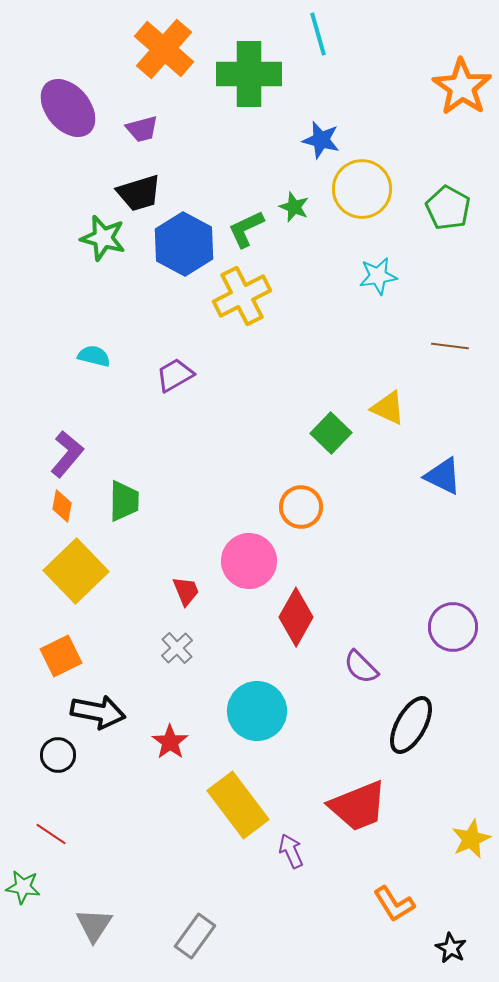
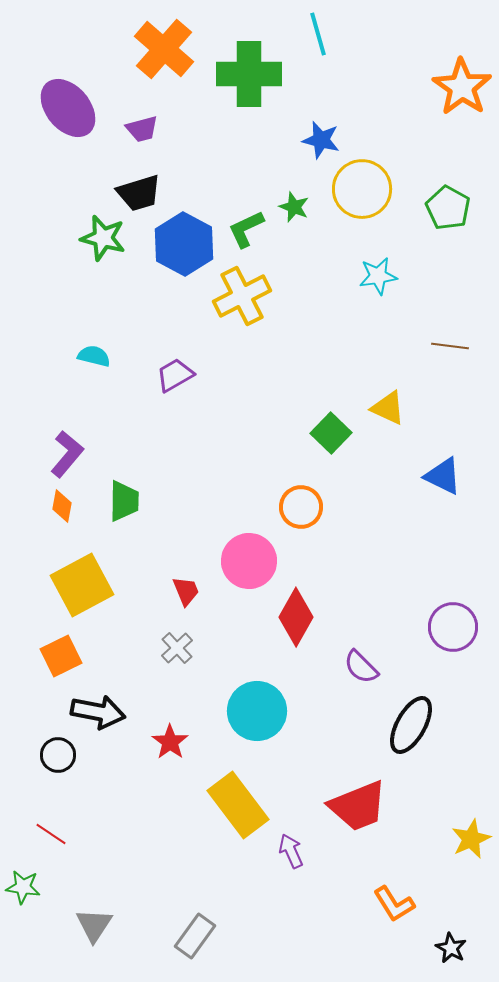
yellow square at (76, 571): moved 6 px right, 14 px down; rotated 16 degrees clockwise
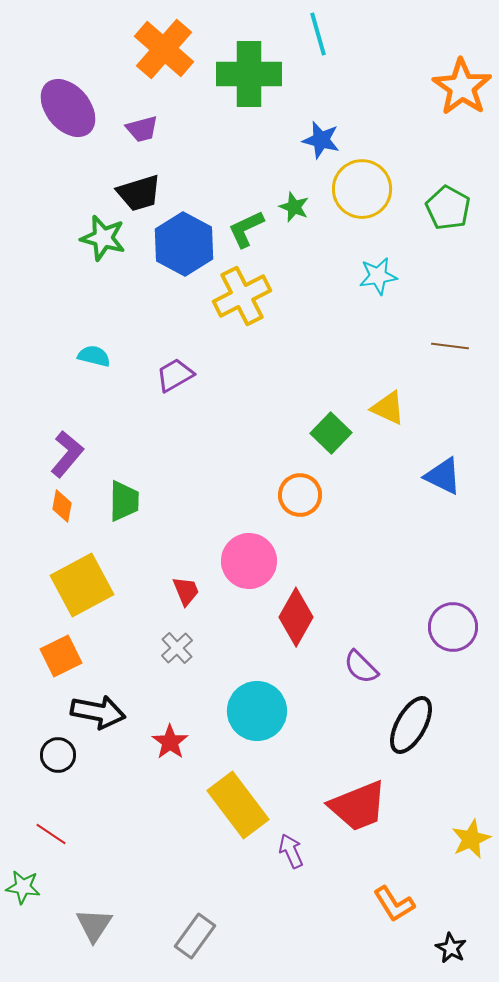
orange circle at (301, 507): moved 1 px left, 12 px up
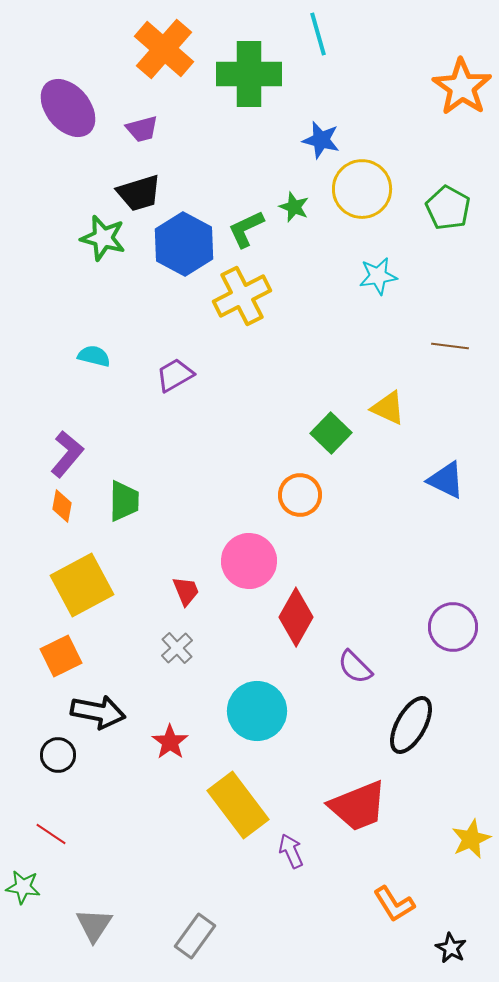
blue triangle at (443, 476): moved 3 px right, 4 px down
purple semicircle at (361, 667): moved 6 px left
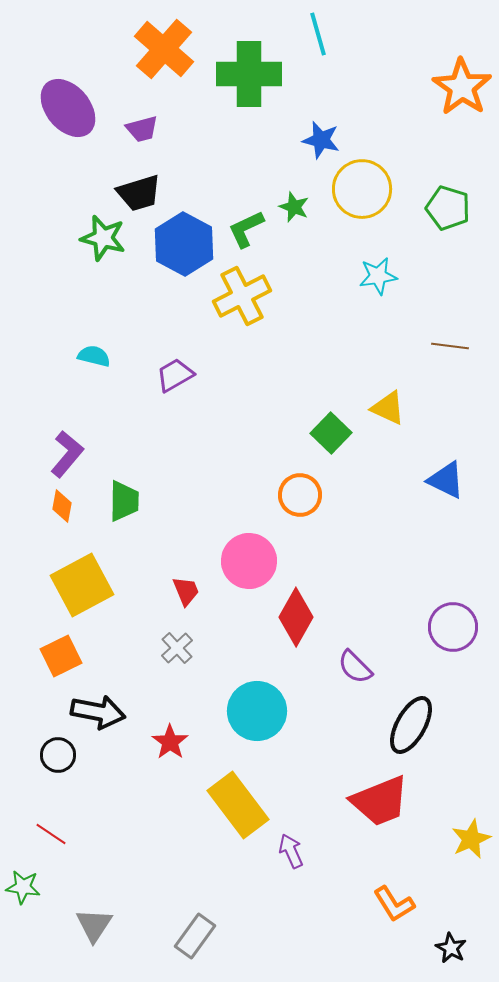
green pentagon at (448, 208): rotated 12 degrees counterclockwise
red trapezoid at (358, 806): moved 22 px right, 5 px up
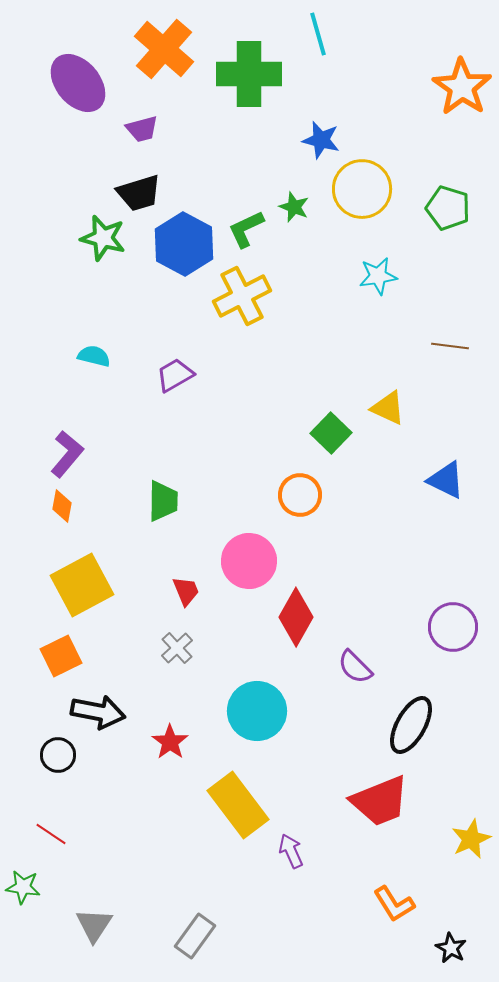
purple ellipse at (68, 108): moved 10 px right, 25 px up
green trapezoid at (124, 501): moved 39 px right
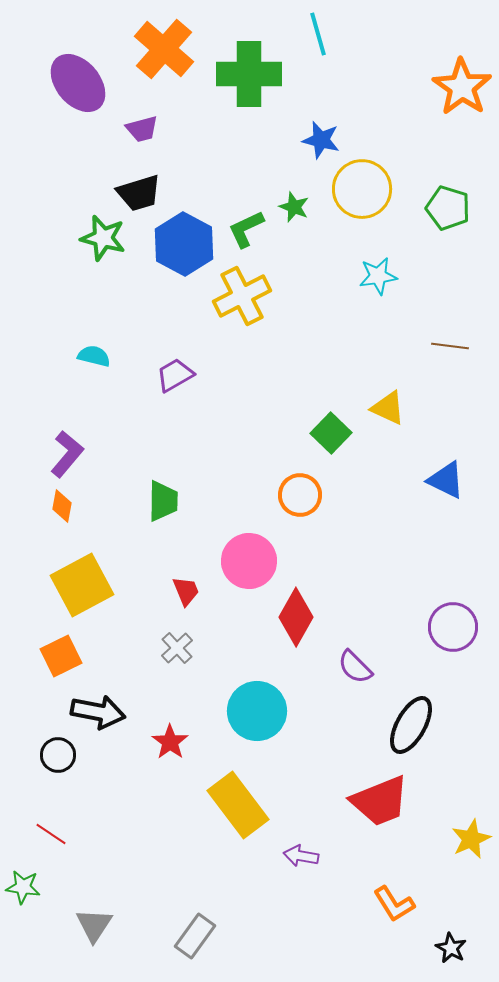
purple arrow at (291, 851): moved 10 px right, 5 px down; rotated 56 degrees counterclockwise
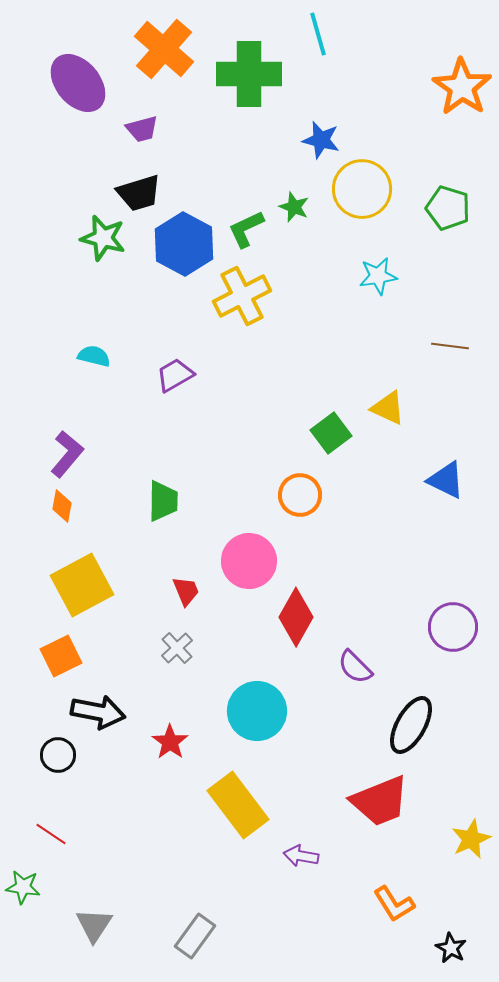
green square at (331, 433): rotated 9 degrees clockwise
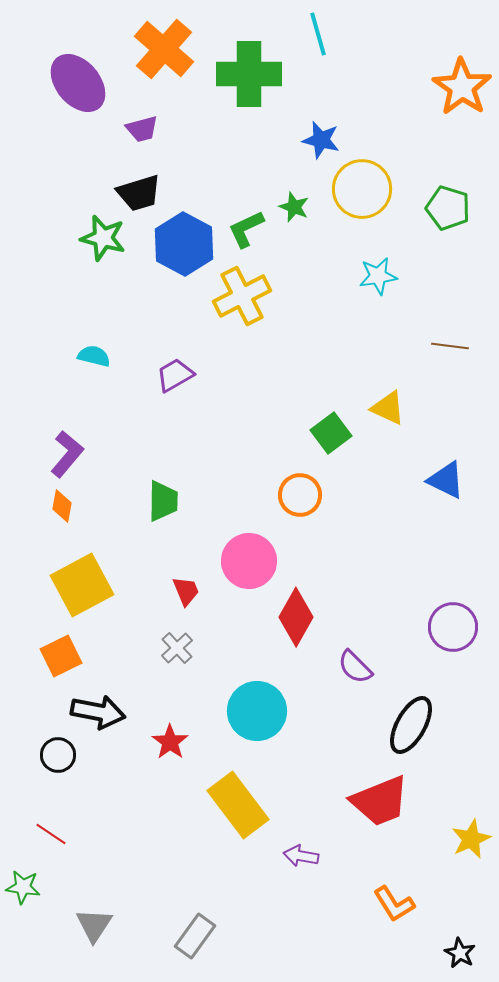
black star at (451, 948): moved 9 px right, 5 px down
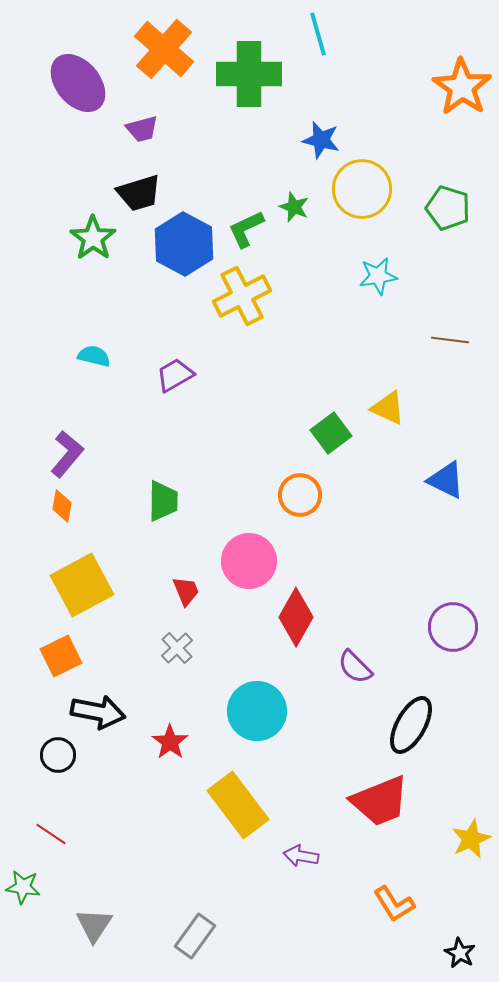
green star at (103, 238): moved 10 px left; rotated 21 degrees clockwise
brown line at (450, 346): moved 6 px up
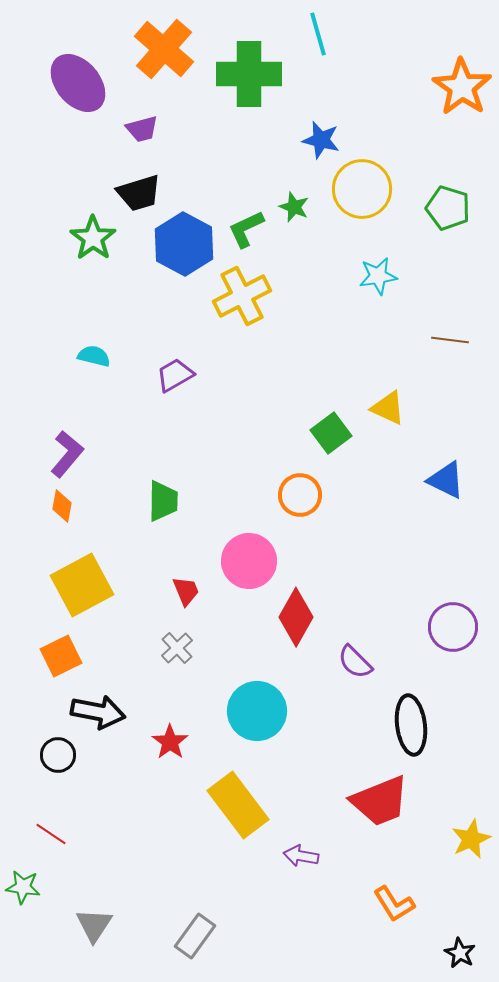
purple semicircle at (355, 667): moved 5 px up
black ellipse at (411, 725): rotated 36 degrees counterclockwise
